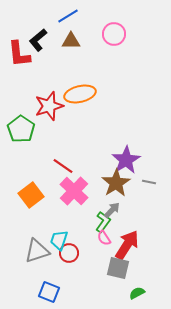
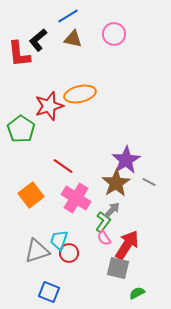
brown triangle: moved 2 px right, 2 px up; rotated 12 degrees clockwise
gray line: rotated 16 degrees clockwise
pink cross: moved 2 px right, 7 px down; rotated 12 degrees counterclockwise
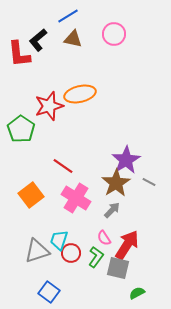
green L-shape: moved 7 px left, 35 px down
red circle: moved 2 px right
blue square: rotated 15 degrees clockwise
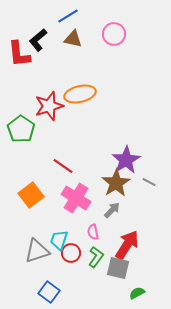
pink semicircle: moved 11 px left, 6 px up; rotated 21 degrees clockwise
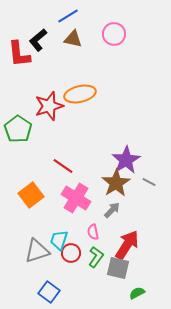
green pentagon: moved 3 px left
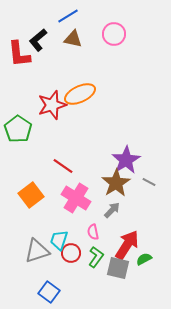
orange ellipse: rotated 12 degrees counterclockwise
red star: moved 3 px right, 1 px up
green semicircle: moved 7 px right, 34 px up
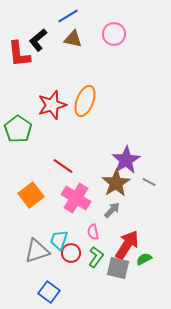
orange ellipse: moved 5 px right, 7 px down; rotated 44 degrees counterclockwise
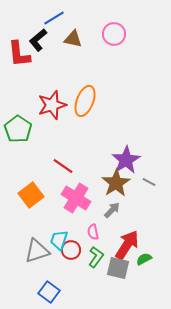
blue line: moved 14 px left, 2 px down
red circle: moved 3 px up
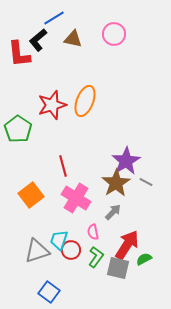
purple star: moved 1 px down
red line: rotated 40 degrees clockwise
gray line: moved 3 px left
gray arrow: moved 1 px right, 2 px down
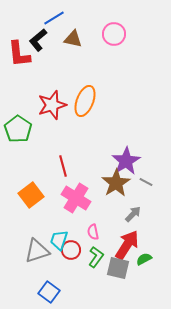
gray arrow: moved 20 px right, 2 px down
